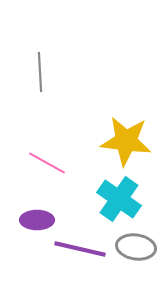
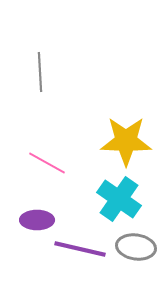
yellow star: rotated 6 degrees counterclockwise
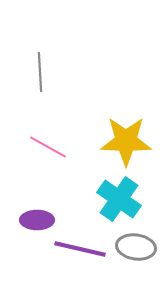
pink line: moved 1 px right, 16 px up
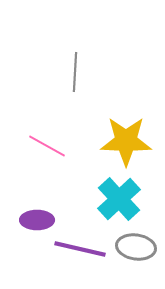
gray line: moved 35 px right; rotated 6 degrees clockwise
pink line: moved 1 px left, 1 px up
cyan cross: rotated 12 degrees clockwise
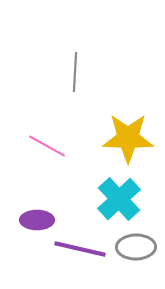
yellow star: moved 2 px right, 3 px up
gray ellipse: rotated 9 degrees counterclockwise
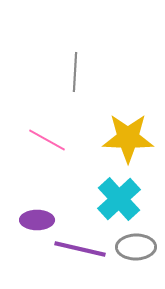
pink line: moved 6 px up
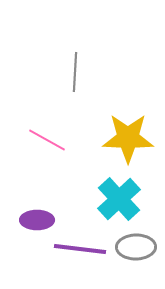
purple line: rotated 6 degrees counterclockwise
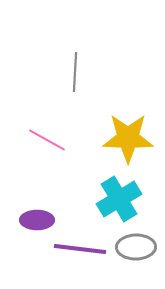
cyan cross: rotated 12 degrees clockwise
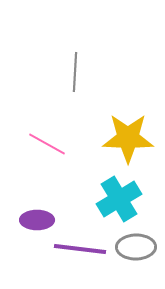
pink line: moved 4 px down
